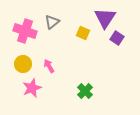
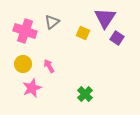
green cross: moved 3 px down
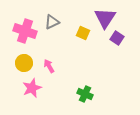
gray triangle: rotated 14 degrees clockwise
yellow circle: moved 1 px right, 1 px up
green cross: rotated 21 degrees counterclockwise
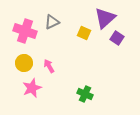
purple triangle: rotated 15 degrees clockwise
yellow square: moved 1 px right
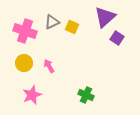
purple triangle: moved 1 px up
yellow square: moved 12 px left, 6 px up
pink star: moved 7 px down
green cross: moved 1 px right, 1 px down
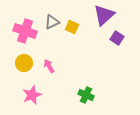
purple triangle: moved 1 px left, 2 px up
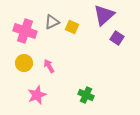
pink star: moved 5 px right
